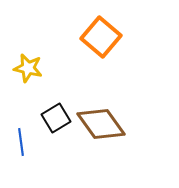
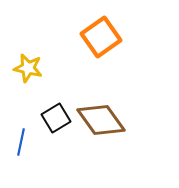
orange square: rotated 15 degrees clockwise
brown diamond: moved 4 px up
blue line: rotated 20 degrees clockwise
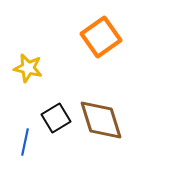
brown diamond: rotated 18 degrees clockwise
blue line: moved 4 px right
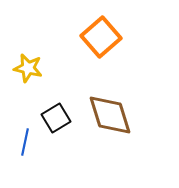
orange square: rotated 6 degrees counterclockwise
brown diamond: moved 9 px right, 5 px up
